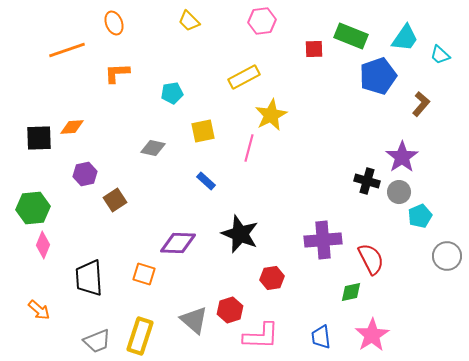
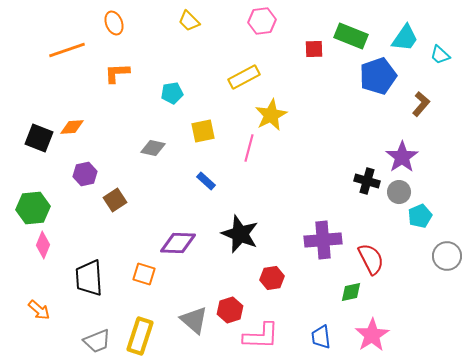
black square at (39, 138): rotated 24 degrees clockwise
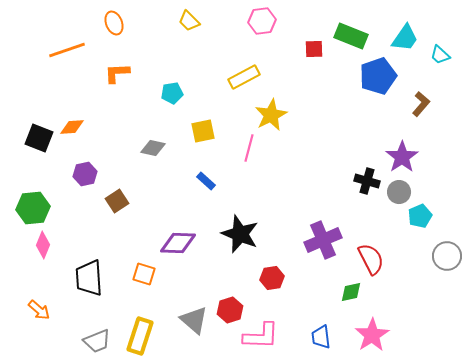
brown square at (115, 200): moved 2 px right, 1 px down
purple cross at (323, 240): rotated 18 degrees counterclockwise
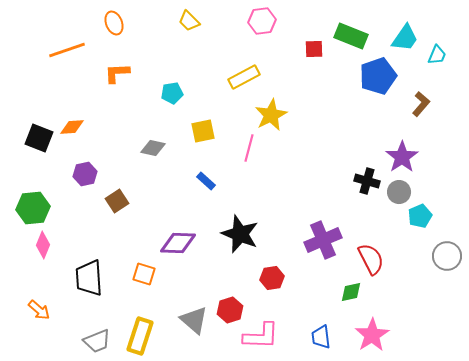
cyan trapezoid at (440, 55): moved 3 px left; rotated 110 degrees counterclockwise
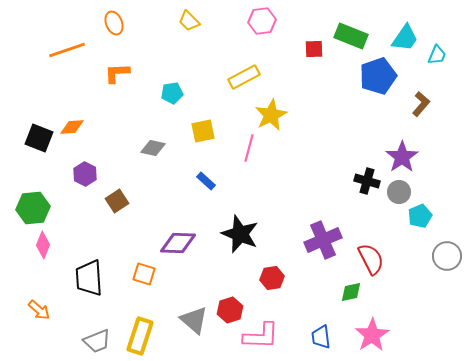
purple hexagon at (85, 174): rotated 20 degrees counterclockwise
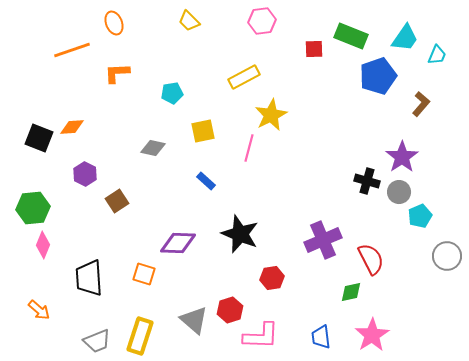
orange line at (67, 50): moved 5 px right
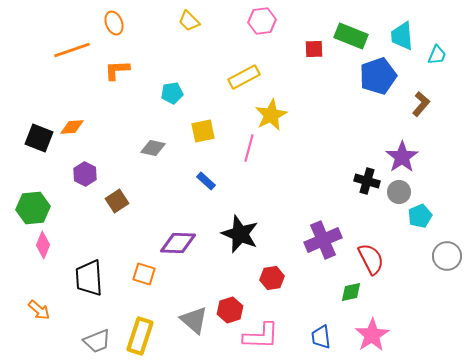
cyan trapezoid at (405, 38): moved 3 px left, 2 px up; rotated 140 degrees clockwise
orange L-shape at (117, 73): moved 3 px up
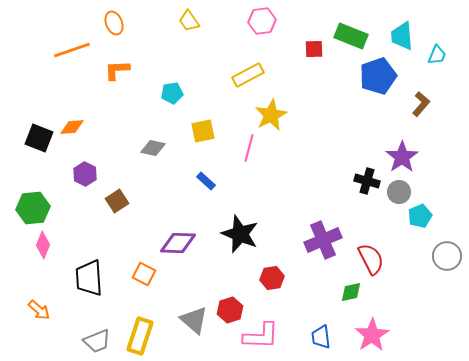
yellow trapezoid at (189, 21): rotated 10 degrees clockwise
yellow rectangle at (244, 77): moved 4 px right, 2 px up
orange square at (144, 274): rotated 10 degrees clockwise
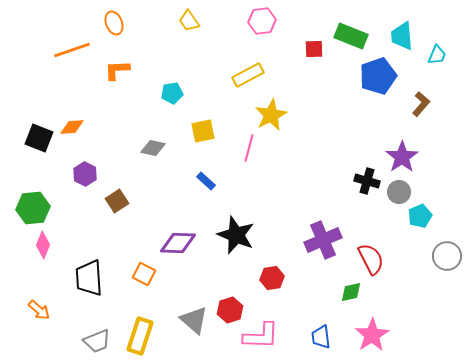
black star at (240, 234): moved 4 px left, 1 px down
